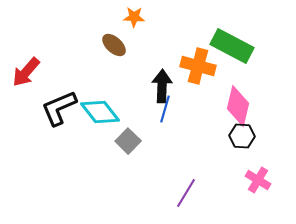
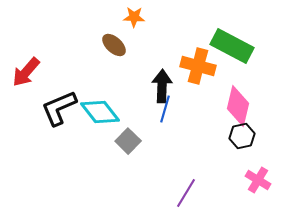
black hexagon: rotated 15 degrees counterclockwise
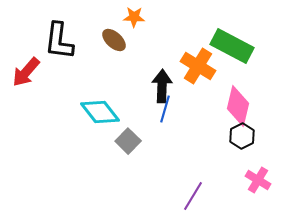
brown ellipse: moved 5 px up
orange cross: rotated 16 degrees clockwise
black L-shape: moved 67 px up; rotated 60 degrees counterclockwise
black hexagon: rotated 15 degrees counterclockwise
purple line: moved 7 px right, 3 px down
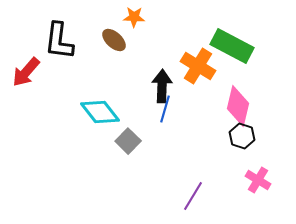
black hexagon: rotated 15 degrees counterclockwise
